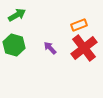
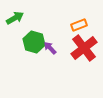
green arrow: moved 2 px left, 3 px down
green hexagon: moved 20 px right, 3 px up
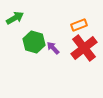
purple arrow: moved 3 px right
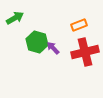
green hexagon: moved 3 px right
red cross: moved 1 px right, 4 px down; rotated 24 degrees clockwise
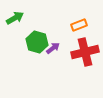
purple arrow: rotated 96 degrees clockwise
